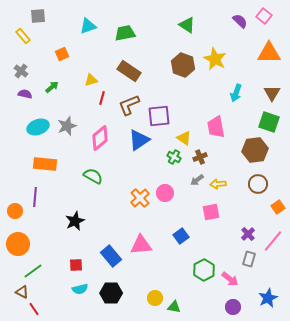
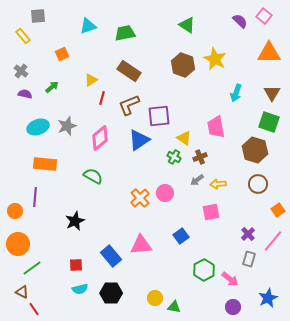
yellow triangle at (91, 80): rotated 16 degrees counterclockwise
brown hexagon at (255, 150): rotated 25 degrees clockwise
orange square at (278, 207): moved 3 px down
green line at (33, 271): moved 1 px left, 3 px up
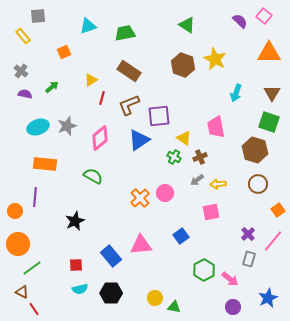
orange square at (62, 54): moved 2 px right, 2 px up
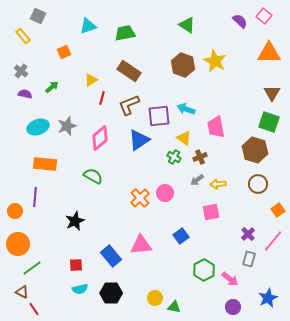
gray square at (38, 16): rotated 28 degrees clockwise
yellow star at (215, 59): moved 2 px down
cyan arrow at (236, 93): moved 50 px left, 16 px down; rotated 90 degrees clockwise
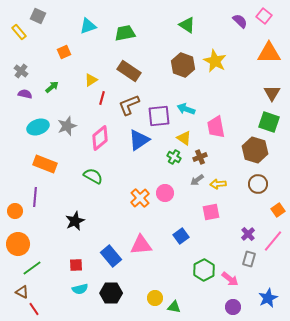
yellow rectangle at (23, 36): moved 4 px left, 4 px up
orange rectangle at (45, 164): rotated 15 degrees clockwise
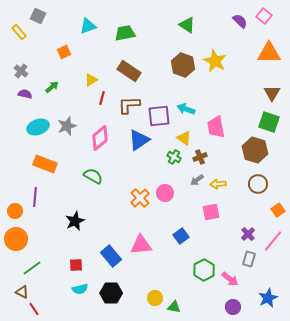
brown L-shape at (129, 105): rotated 20 degrees clockwise
orange circle at (18, 244): moved 2 px left, 5 px up
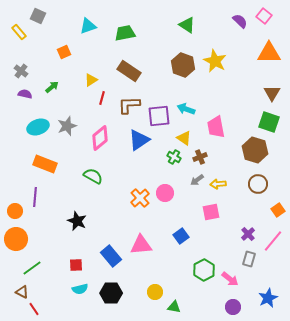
black star at (75, 221): moved 2 px right; rotated 24 degrees counterclockwise
yellow circle at (155, 298): moved 6 px up
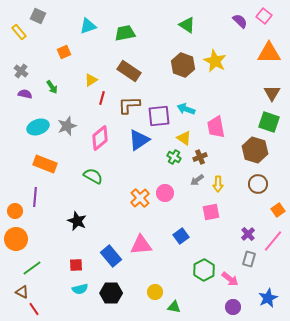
green arrow at (52, 87): rotated 96 degrees clockwise
yellow arrow at (218, 184): rotated 84 degrees counterclockwise
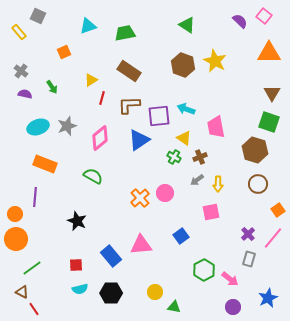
orange circle at (15, 211): moved 3 px down
pink line at (273, 241): moved 3 px up
